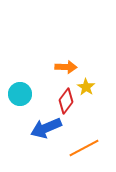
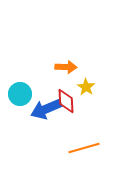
red diamond: rotated 40 degrees counterclockwise
blue arrow: moved 19 px up
orange line: rotated 12 degrees clockwise
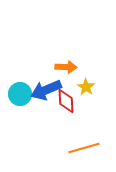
blue arrow: moved 19 px up
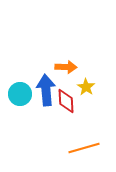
blue arrow: rotated 108 degrees clockwise
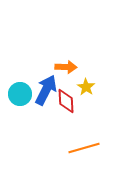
blue arrow: rotated 32 degrees clockwise
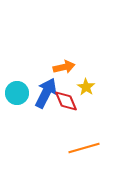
orange arrow: moved 2 px left; rotated 15 degrees counterclockwise
blue arrow: moved 3 px down
cyan circle: moved 3 px left, 1 px up
red diamond: rotated 20 degrees counterclockwise
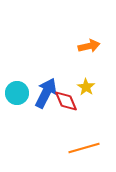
orange arrow: moved 25 px right, 21 px up
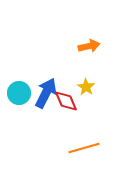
cyan circle: moved 2 px right
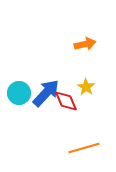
orange arrow: moved 4 px left, 2 px up
blue arrow: rotated 16 degrees clockwise
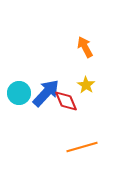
orange arrow: moved 3 px down; rotated 105 degrees counterclockwise
yellow star: moved 2 px up
orange line: moved 2 px left, 1 px up
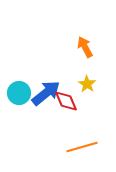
yellow star: moved 1 px right, 1 px up
blue arrow: rotated 8 degrees clockwise
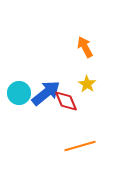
orange line: moved 2 px left, 1 px up
